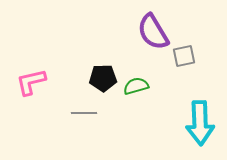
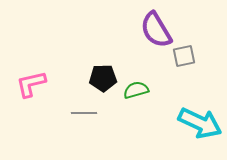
purple semicircle: moved 3 px right, 2 px up
pink L-shape: moved 2 px down
green semicircle: moved 4 px down
cyan arrow: rotated 63 degrees counterclockwise
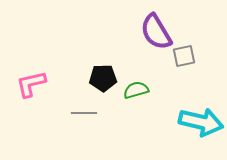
purple semicircle: moved 2 px down
cyan arrow: moved 1 px right, 1 px up; rotated 12 degrees counterclockwise
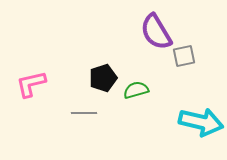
black pentagon: rotated 16 degrees counterclockwise
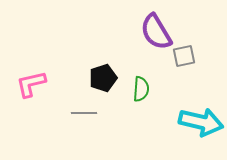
green semicircle: moved 5 px right, 1 px up; rotated 110 degrees clockwise
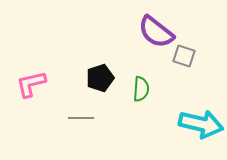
purple semicircle: rotated 21 degrees counterclockwise
gray square: rotated 30 degrees clockwise
black pentagon: moved 3 px left
gray line: moved 3 px left, 5 px down
cyan arrow: moved 2 px down
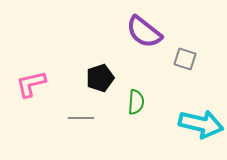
purple semicircle: moved 12 px left
gray square: moved 1 px right, 3 px down
green semicircle: moved 5 px left, 13 px down
